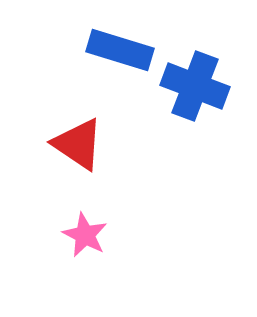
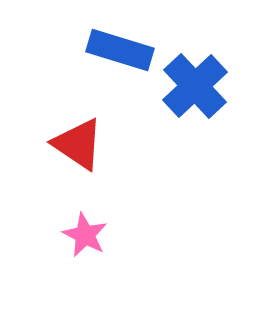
blue cross: rotated 26 degrees clockwise
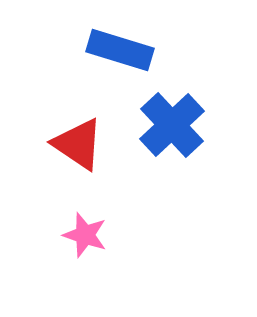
blue cross: moved 23 px left, 39 px down
pink star: rotated 9 degrees counterclockwise
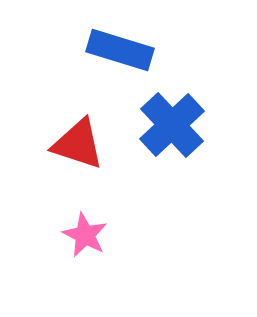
red triangle: rotated 16 degrees counterclockwise
pink star: rotated 9 degrees clockwise
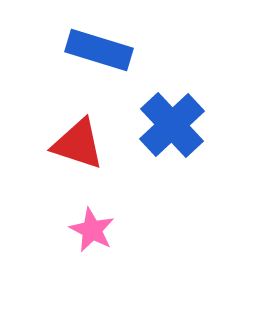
blue rectangle: moved 21 px left
pink star: moved 7 px right, 5 px up
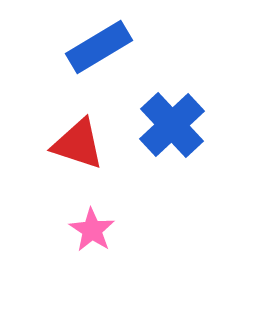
blue rectangle: moved 3 px up; rotated 48 degrees counterclockwise
pink star: rotated 6 degrees clockwise
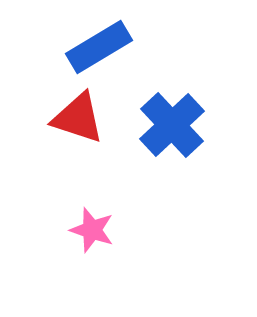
red triangle: moved 26 px up
pink star: rotated 15 degrees counterclockwise
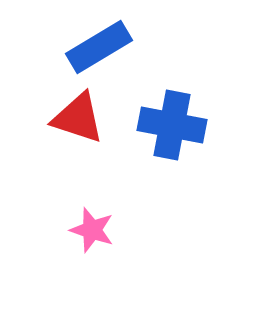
blue cross: rotated 36 degrees counterclockwise
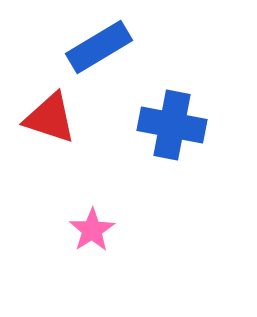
red triangle: moved 28 px left
pink star: rotated 21 degrees clockwise
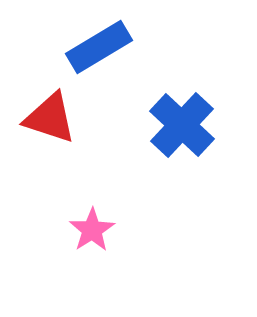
blue cross: moved 10 px right; rotated 32 degrees clockwise
